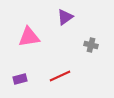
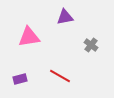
purple triangle: rotated 24 degrees clockwise
gray cross: rotated 24 degrees clockwise
red line: rotated 55 degrees clockwise
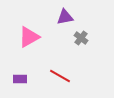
pink triangle: rotated 20 degrees counterclockwise
gray cross: moved 10 px left, 7 px up
purple rectangle: rotated 16 degrees clockwise
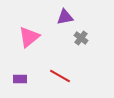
pink triangle: rotated 10 degrees counterclockwise
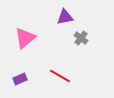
pink triangle: moved 4 px left, 1 px down
purple rectangle: rotated 24 degrees counterclockwise
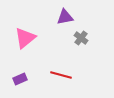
red line: moved 1 px right, 1 px up; rotated 15 degrees counterclockwise
